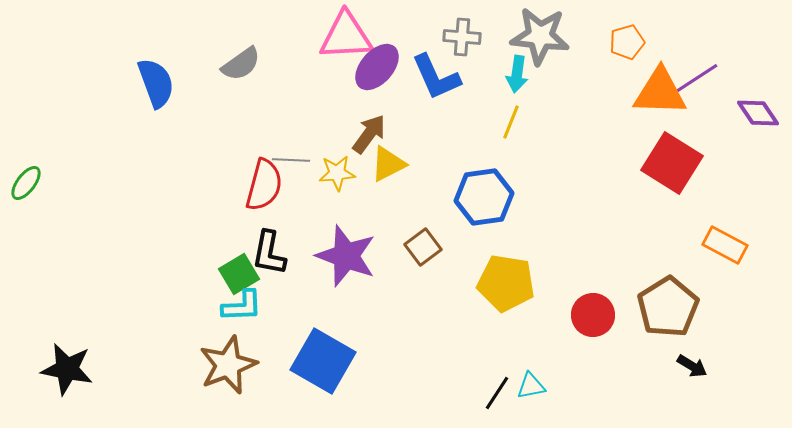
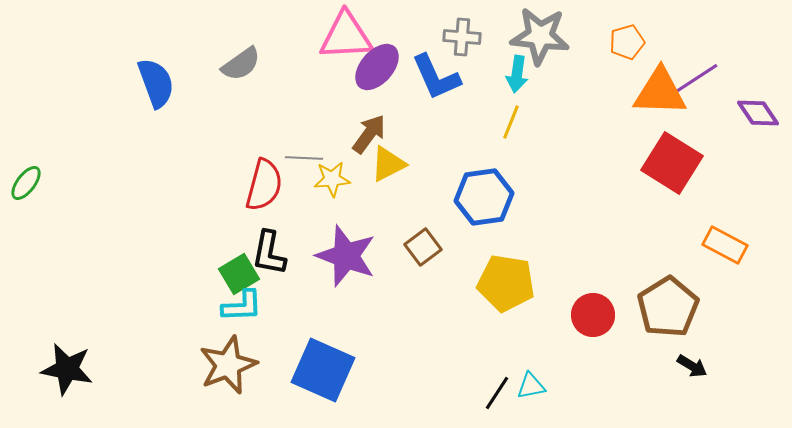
gray line: moved 13 px right, 2 px up
yellow star: moved 5 px left, 6 px down
blue square: moved 9 px down; rotated 6 degrees counterclockwise
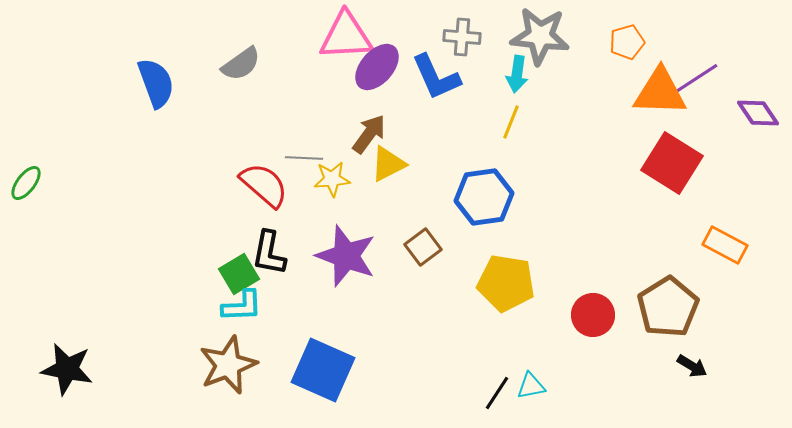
red semicircle: rotated 64 degrees counterclockwise
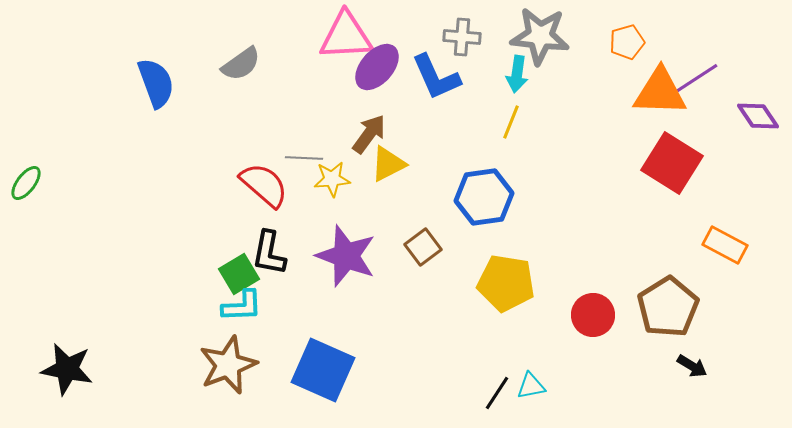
purple diamond: moved 3 px down
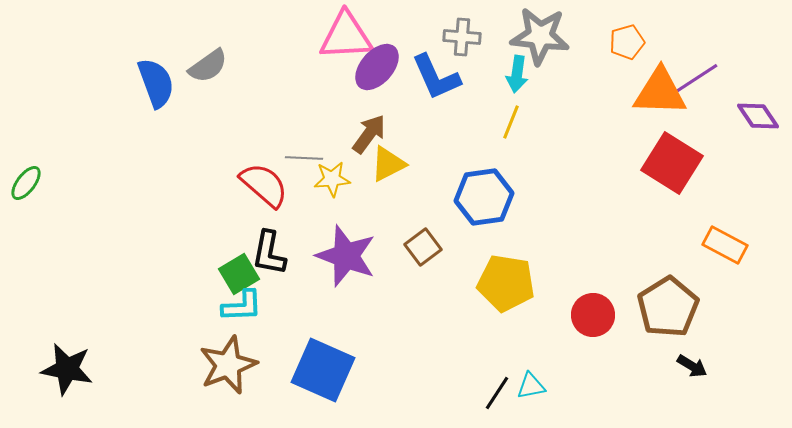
gray semicircle: moved 33 px left, 2 px down
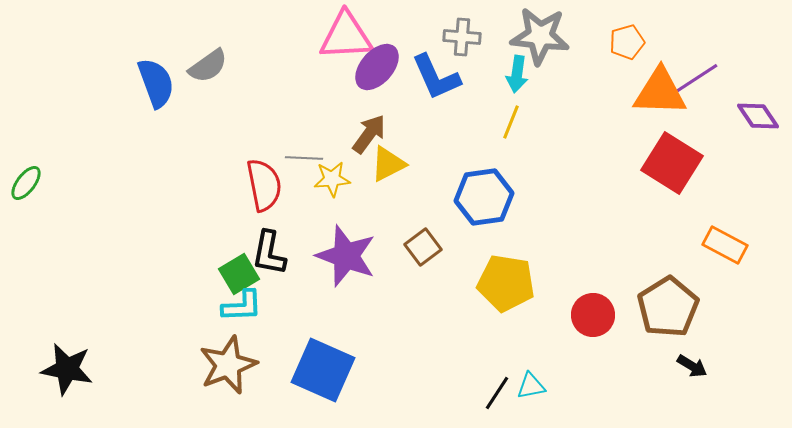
red semicircle: rotated 38 degrees clockwise
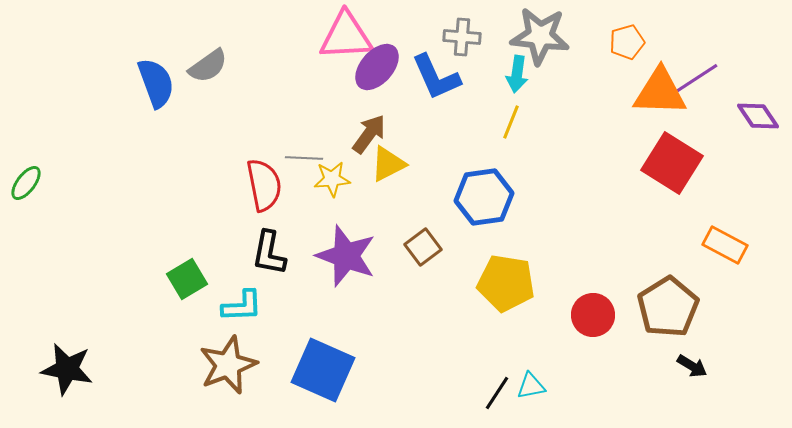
green square: moved 52 px left, 5 px down
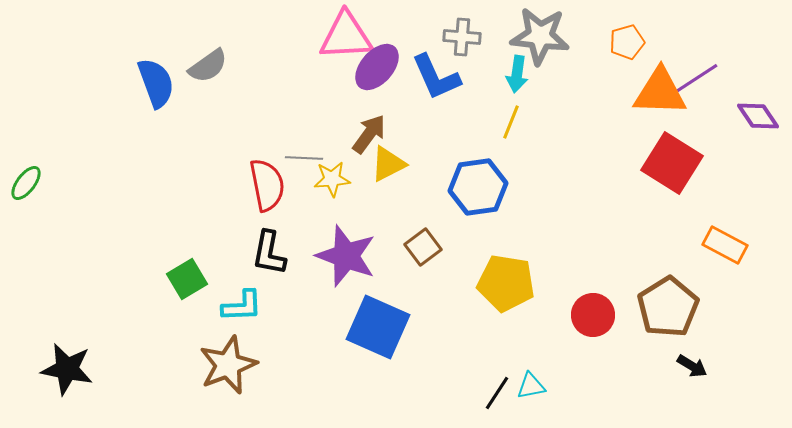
red semicircle: moved 3 px right
blue hexagon: moved 6 px left, 10 px up
blue square: moved 55 px right, 43 px up
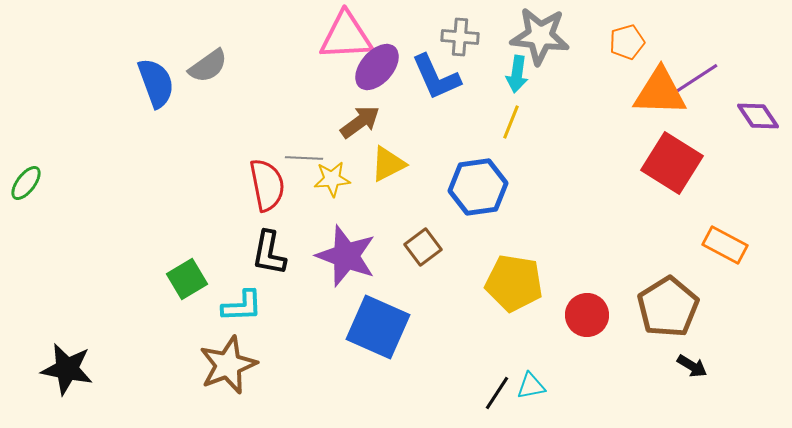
gray cross: moved 2 px left
brown arrow: moved 9 px left, 12 px up; rotated 18 degrees clockwise
yellow pentagon: moved 8 px right
red circle: moved 6 px left
